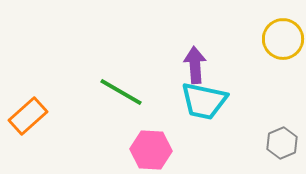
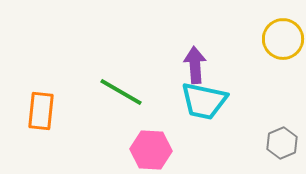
orange rectangle: moved 13 px right, 5 px up; rotated 42 degrees counterclockwise
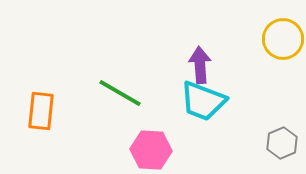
purple arrow: moved 5 px right
green line: moved 1 px left, 1 px down
cyan trapezoid: moved 1 px left; rotated 9 degrees clockwise
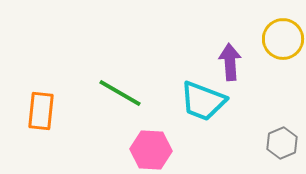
purple arrow: moved 30 px right, 3 px up
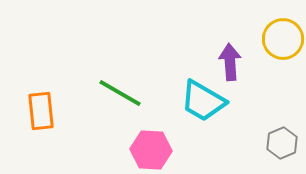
cyan trapezoid: rotated 9 degrees clockwise
orange rectangle: rotated 12 degrees counterclockwise
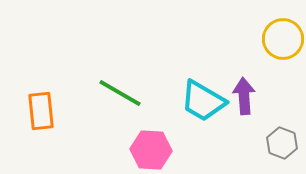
purple arrow: moved 14 px right, 34 px down
gray hexagon: rotated 16 degrees counterclockwise
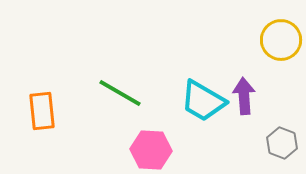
yellow circle: moved 2 px left, 1 px down
orange rectangle: moved 1 px right
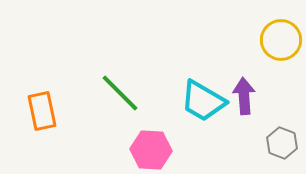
green line: rotated 15 degrees clockwise
orange rectangle: rotated 6 degrees counterclockwise
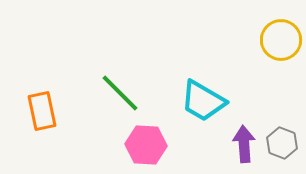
purple arrow: moved 48 px down
pink hexagon: moved 5 px left, 5 px up
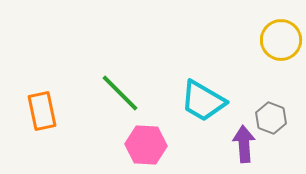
gray hexagon: moved 11 px left, 25 px up
